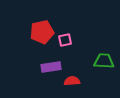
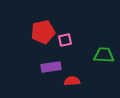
red pentagon: moved 1 px right
green trapezoid: moved 6 px up
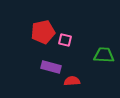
pink square: rotated 24 degrees clockwise
purple rectangle: rotated 24 degrees clockwise
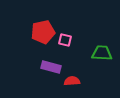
green trapezoid: moved 2 px left, 2 px up
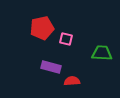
red pentagon: moved 1 px left, 4 px up
pink square: moved 1 px right, 1 px up
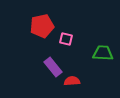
red pentagon: moved 2 px up
green trapezoid: moved 1 px right
purple rectangle: moved 2 px right; rotated 36 degrees clockwise
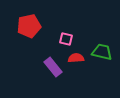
red pentagon: moved 13 px left
green trapezoid: moved 1 px left, 1 px up; rotated 10 degrees clockwise
red semicircle: moved 4 px right, 23 px up
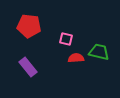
red pentagon: rotated 20 degrees clockwise
green trapezoid: moved 3 px left
purple rectangle: moved 25 px left
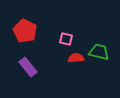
red pentagon: moved 4 px left, 5 px down; rotated 20 degrees clockwise
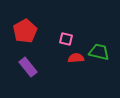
red pentagon: rotated 15 degrees clockwise
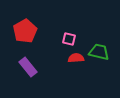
pink square: moved 3 px right
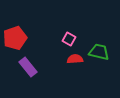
red pentagon: moved 10 px left, 7 px down; rotated 10 degrees clockwise
pink square: rotated 16 degrees clockwise
red semicircle: moved 1 px left, 1 px down
